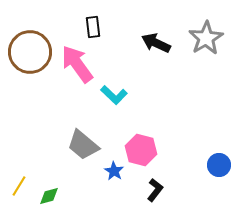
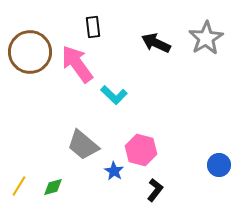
green diamond: moved 4 px right, 9 px up
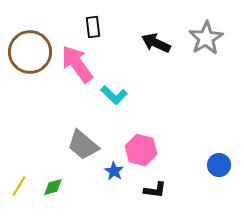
black L-shape: rotated 60 degrees clockwise
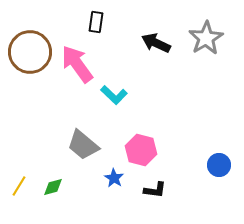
black rectangle: moved 3 px right, 5 px up; rotated 15 degrees clockwise
blue star: moved 7 px down
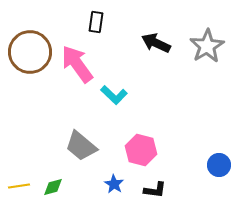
gray star: moved 1 px right, 8 px down
gray trapezoid: moved 2 px left, 1 px down
blue star: moved 6 px down
yellow line: rotated 50 degrees clockwise
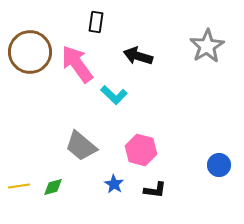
black arrow: moved 18 px left, 13 px down; rotated 8 degrees counterclockwise
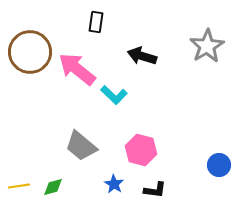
black arrow: moved 4 px right
pink arrow: moved 5 px down; rotated 15 degrees counterclockwise
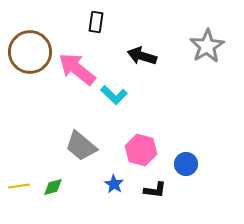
blue circle: moved 33 px left, 1 px up
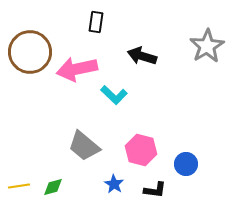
pink arrow: rotated 51 degrees counterclockwise
gray trapezoid: moved 3 px right
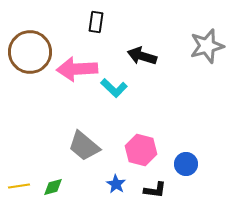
gray star: rotated 16 degrees clockwise
pink arrow: rotated 9 degrees clockwise
cyan L-shape: moved 7 px up
blue star: moved 2 px right
